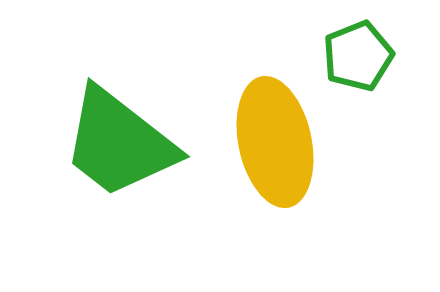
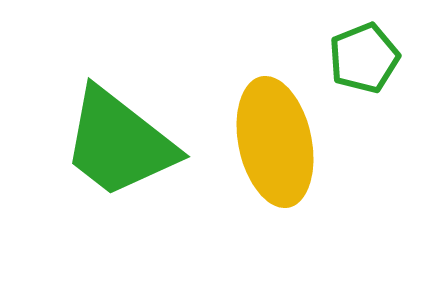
green pentagon: moved 6 px right, 2 px down
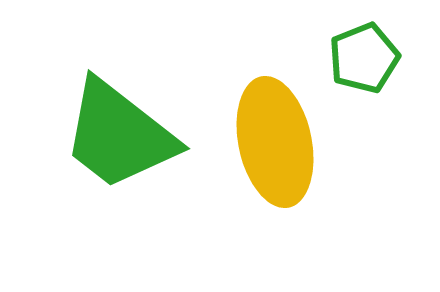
green trapezoid: moved 8 px up
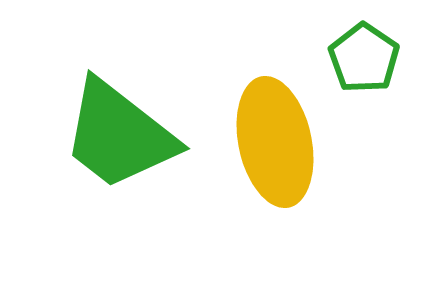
green pentagon: rotated 16 degrees counterclockwise
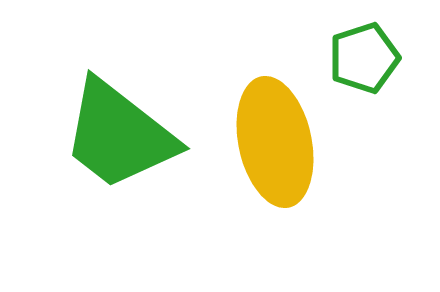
green pentagon: rotated 20 degrees clockwise
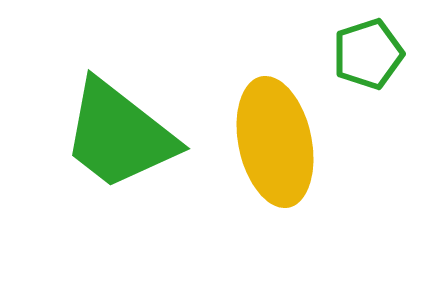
green pentagon: moved 4 px right, 4 px up
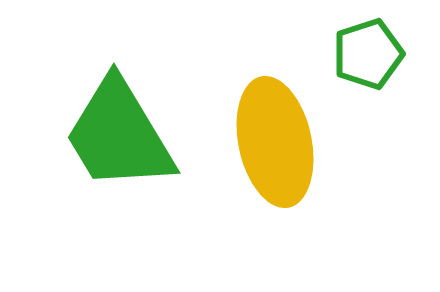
green trapezoid: rotated 21 degrees clockwise
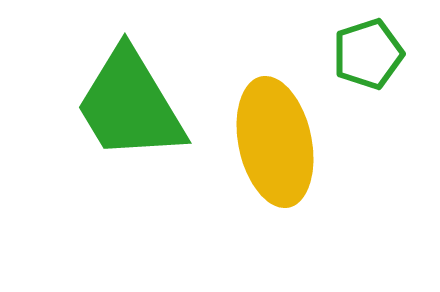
green trapezoid: moved 11 px right, 30 px up
